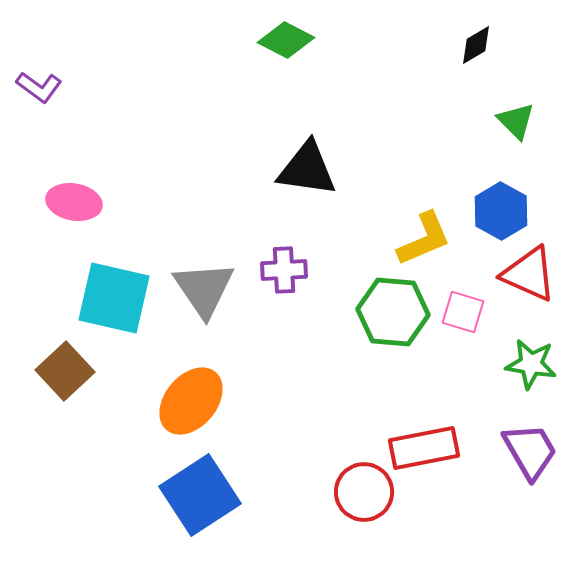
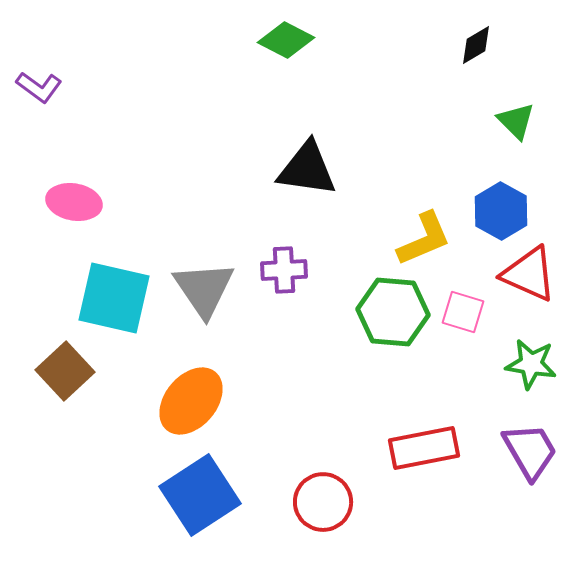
red circle: moved 41 px left, 10 px down
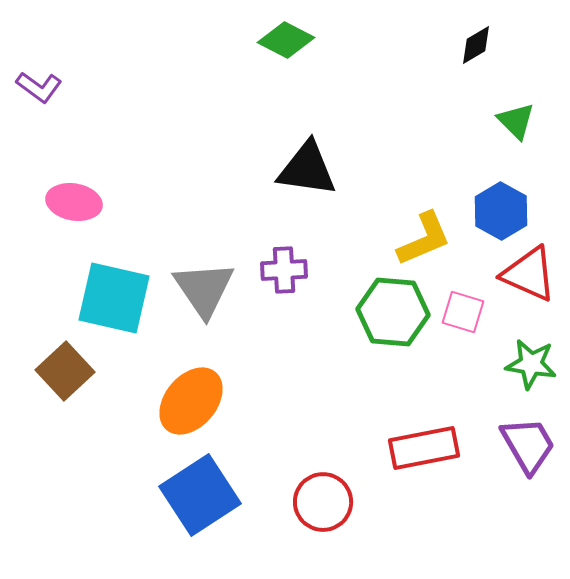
purple trapezoid: moved 2 px left, 6 px up
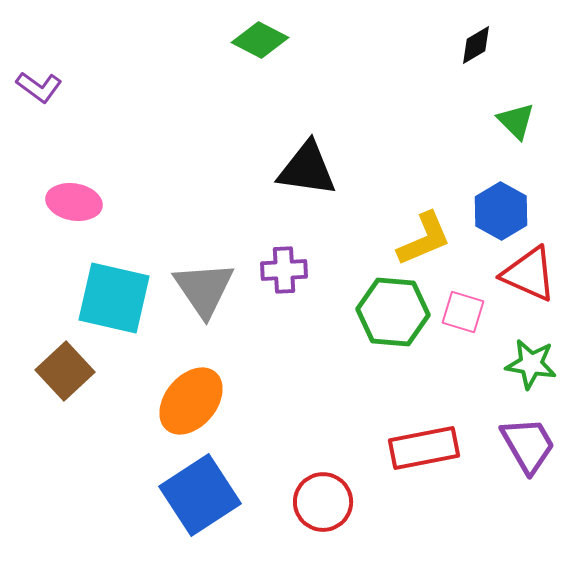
green diamond: moved 26 px left
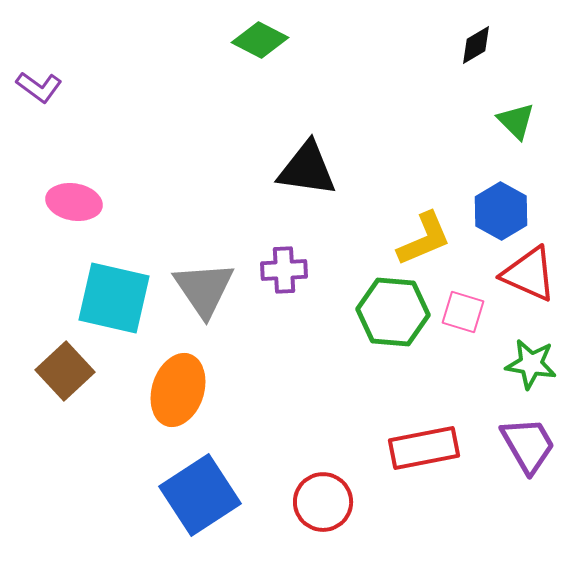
orange ellipse: moved 13 px left, 11 px up; rotated 22 degrees counterclockwise
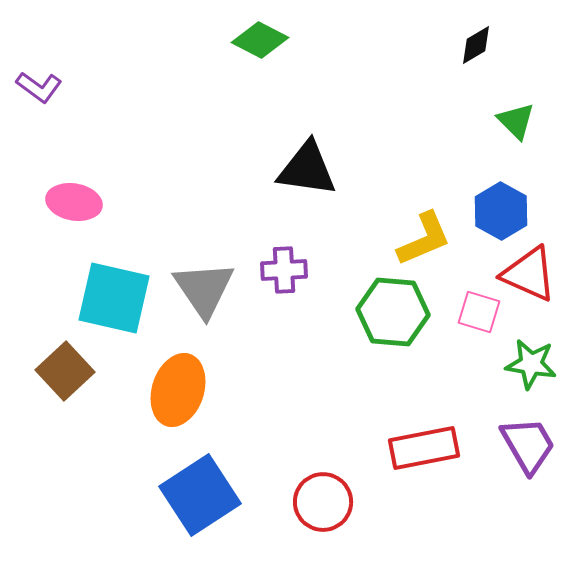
pink square: moved 16 px right
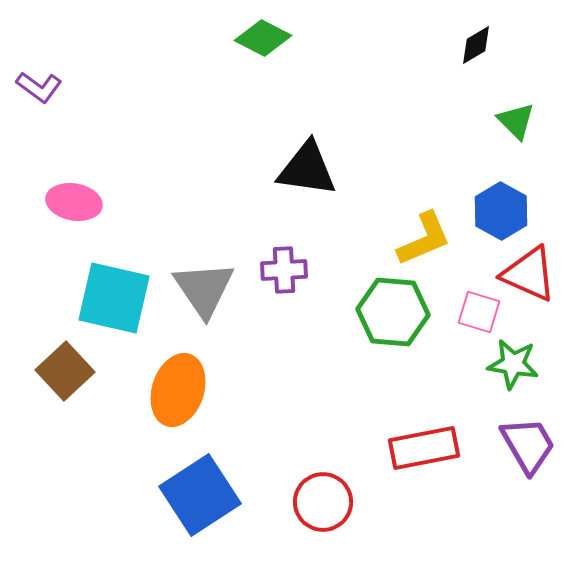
green diamond: moved 3 px right, 2 px up
green star: moved 18 px left
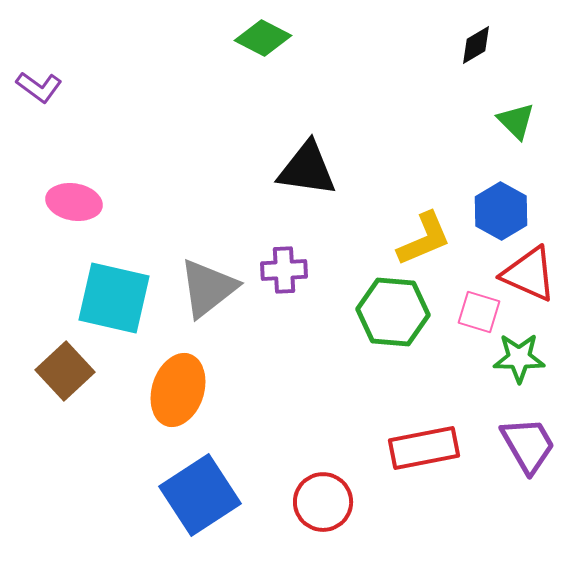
gray triangle: moved 4 px right, 1 px up; rotated 26 degrees clockwise
green star: moved 6 px right, 6 px up; rotated 9 degrees counterclockwise
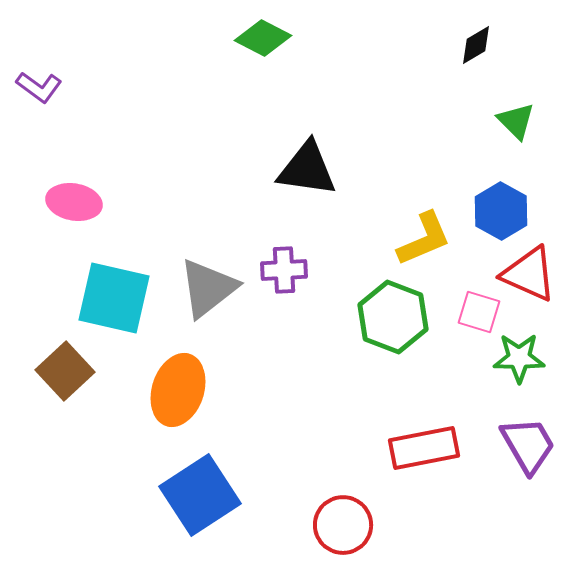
green hexagon: moved 5 px down; rotated 16 degrees clockwise
red circle: moved 20 px right, 23 px down
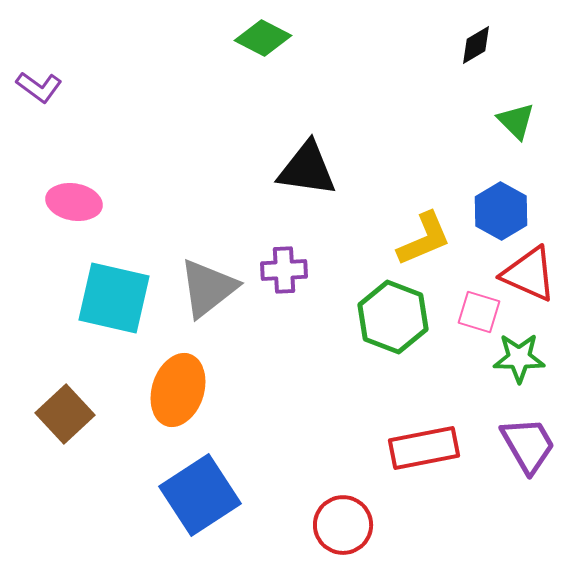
brown square: moved 43 px down
